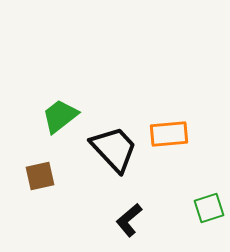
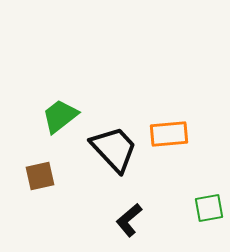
green square: rotated 8 degrees clockwise
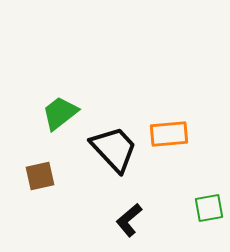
green trapezoid: moved 3 px up
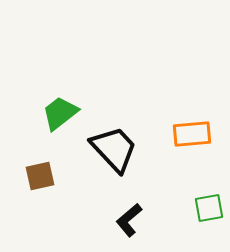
orange rectangle: moved 23 px right
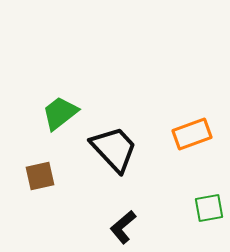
orange rectangle: rotated 15 degrees counterclockwise
black L-shape: moved 6 px left, 7 px down
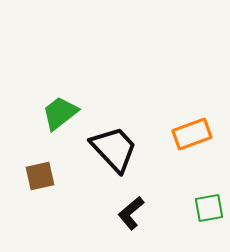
black L-shape: moved 8 px right, 14 px up
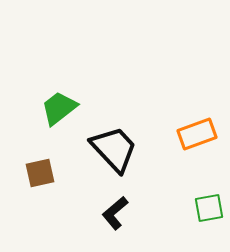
green trapezoid: moved 1 px left, 5 px up
orange rectangle: moved 5 px right
brown square: moved 3 px up
black L-shape: moved 16 px left
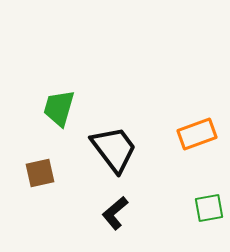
green trapezoid: rotated 36 degrees counterclockwise
black trapezoid: rotated 6 degrees clockwise
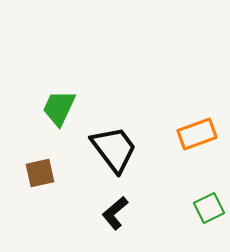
green trapezoid: rotated 9 degrees clockwise
green square: rotated 16 degrees counterclockwise
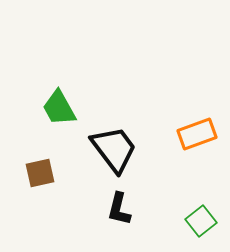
green trapezoid: rotated 54 degrees counterclockwise
green square: moved 8 px left, 13 px down; rotated 12 degrees counterclockwise
black L-shape: moved 4 px right, 4 px up; rotated 36 degrees counterclockwise
